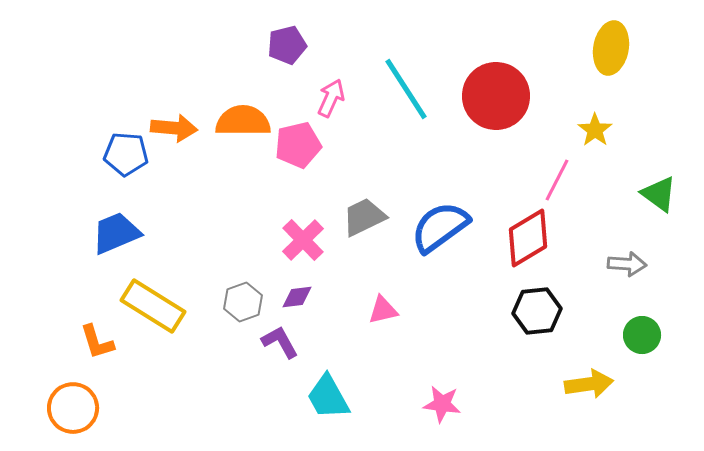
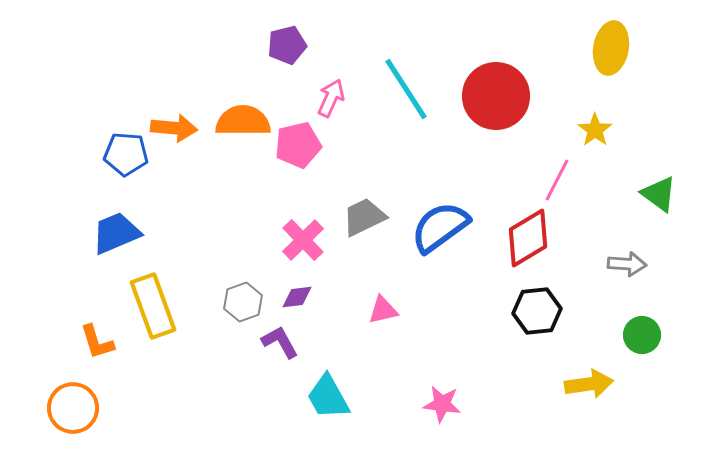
yellow rectangle: rotated 38 degrees clockwise
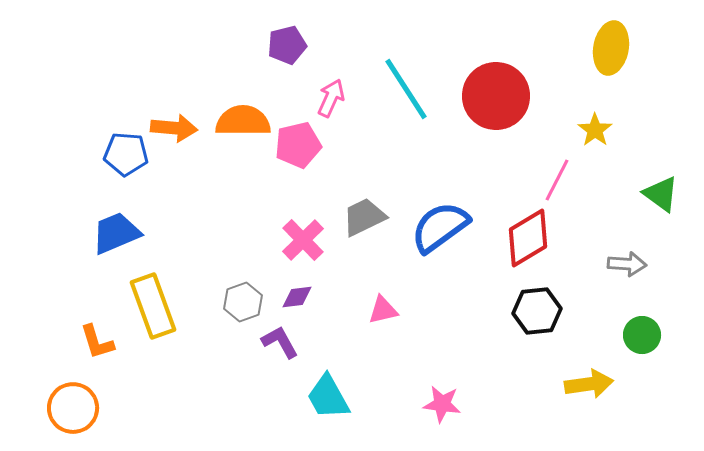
green triangle: moved 2 px right
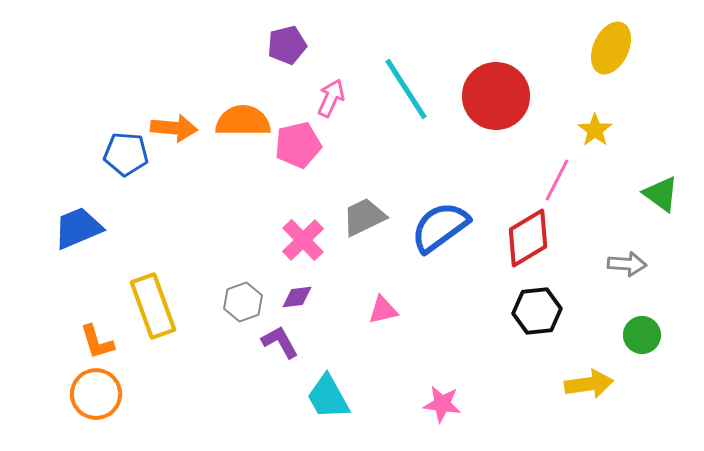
yellow ellipse: rotated 15 degrees clockwise
blue trapezoid: moved 38 px left, 5 px up
orange circle: moved 23 px right, 14 px up
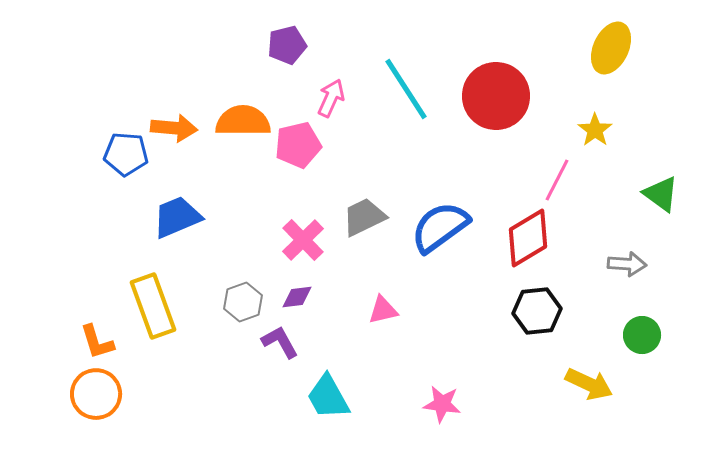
blue trapezoid: moved 99 px right, 11 px up
yellow arrow: rotated 33 degrees clockwise
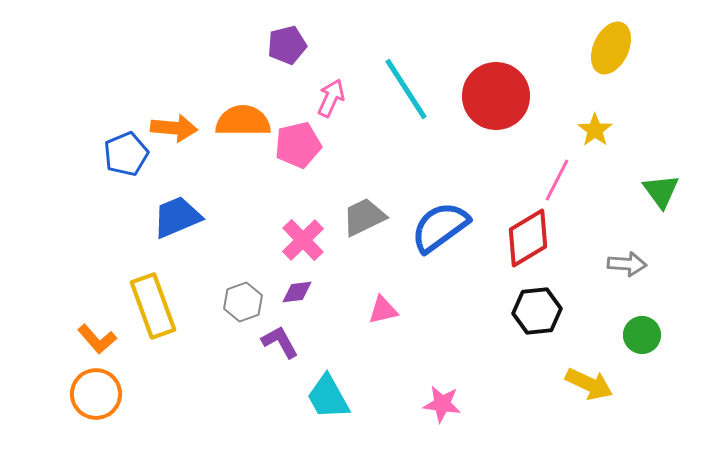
blue pentagon: rotated 27 degrees counterclockwise
green triangle: moved 3 px up; rotated 18 degrees clockwise
purple diamond: moved 5 px up
orange L-shape: moved 3 px up; rotated 24 degrees counterclockwise
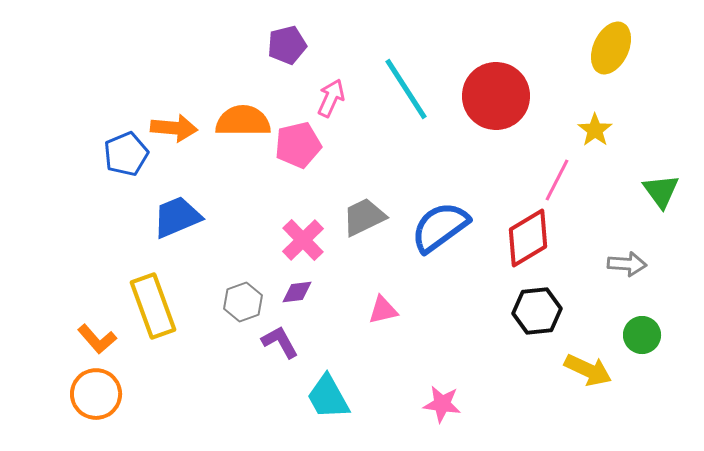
yellow arrow: moved 1 px left, 14 px up
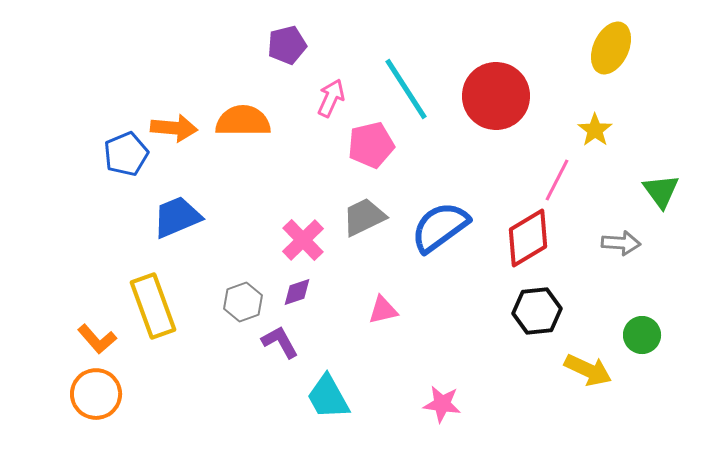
pink pentagon: moved 73 px right
gray arrow: moved 6 px left, 21 px up
purple diamond: rotated 12 degrees counterclockwise
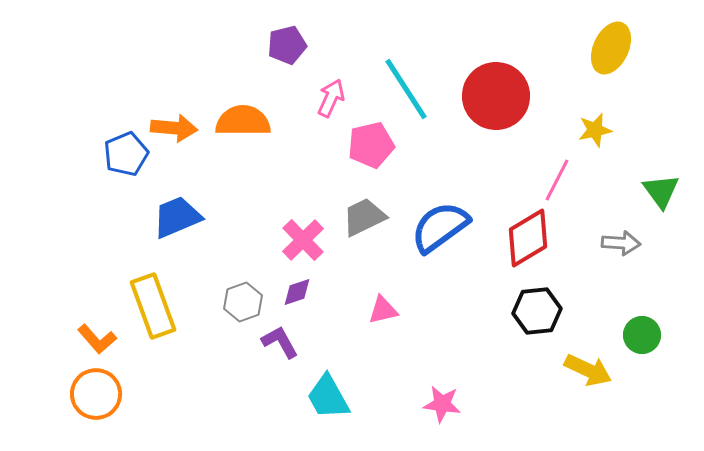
yellow star: rotated 24 degrees clockwise
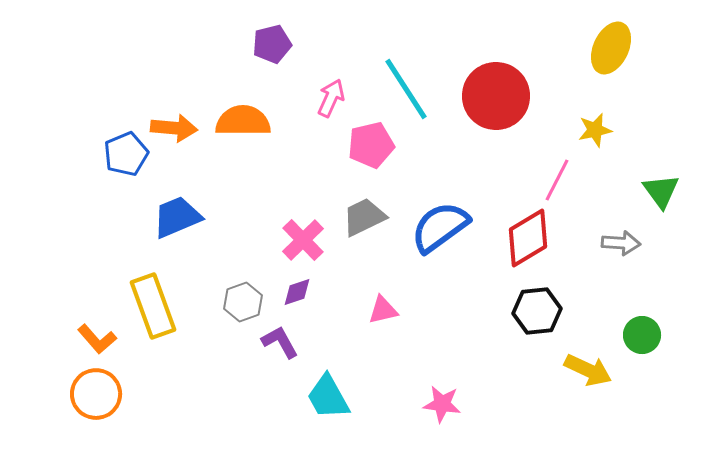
purple pentagon: moved 15 px left, 1 px up
